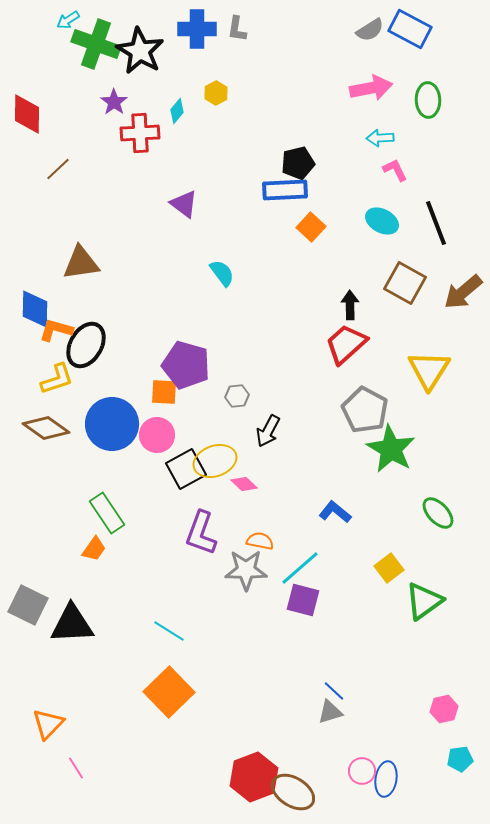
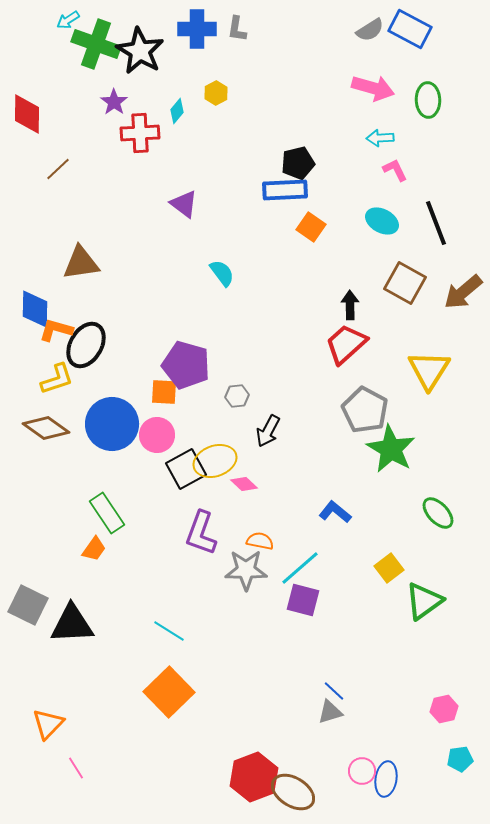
pink arrow at (371, 88): moved 2 px right; rotated 27 degrees clockwise
orange square at (311, 227): rotated 8 degrees counterclockwise
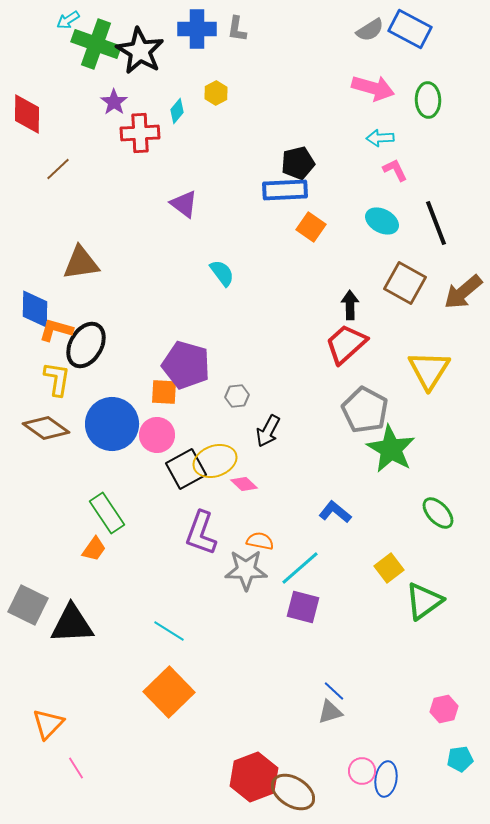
yellow L-shape at (57, 379): rotated 63 degrees counterclockwise
purple square at (303, 600): moved 7 px down
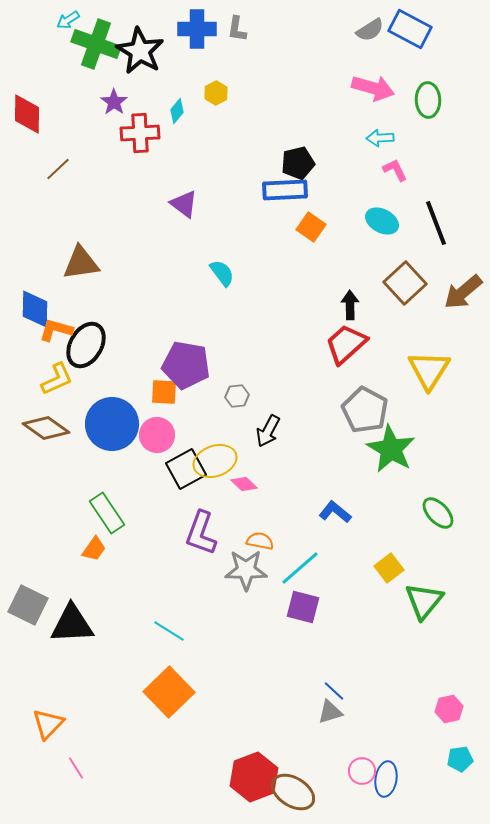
brown square at (405, 283): rotated 18 degrees clockwise
purple pentagon at (186, 365): rotated 6 degrees counterclockwise
yellow L-shape at (57, 379): rotated 57 degrees clockwise
green triangle at (424, 601): rotated 15 degrees counterclockwise
pink hexagon at (444, 709): moved 5 px right
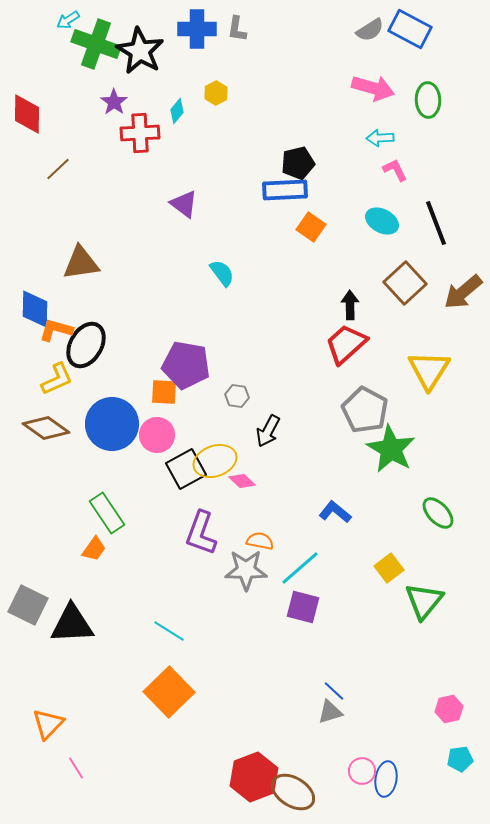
gray hexagon at (237, 396): rotated 15 degrees clockwise
pink diamond at (244, 484): moved 2 px left, 3 px up
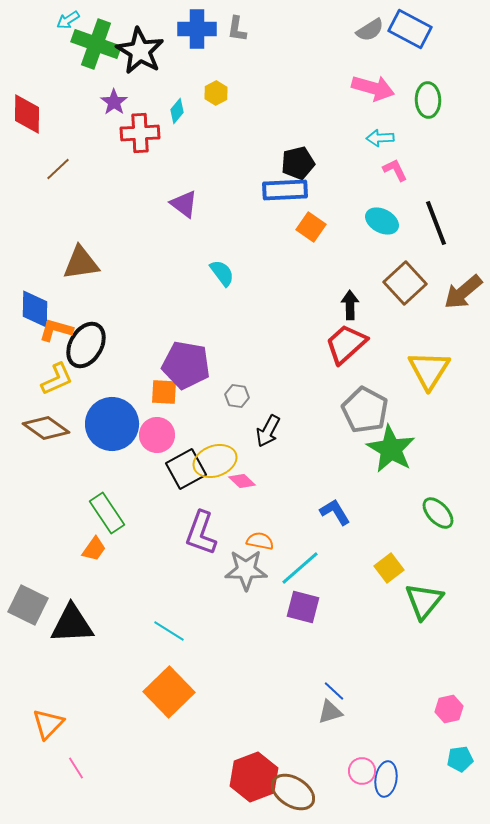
blue L-shape at (335, 512): rotated 20 degrees clockwise
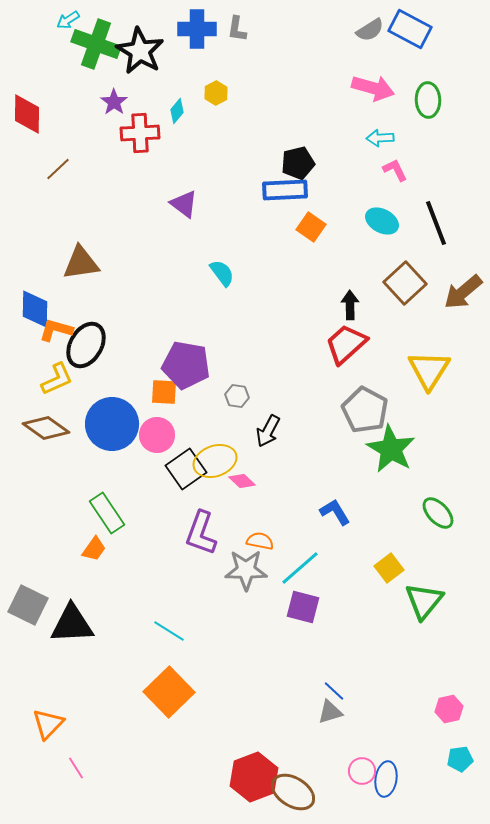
black square at (186, 469): rotated 6 degrees counterclockwise
